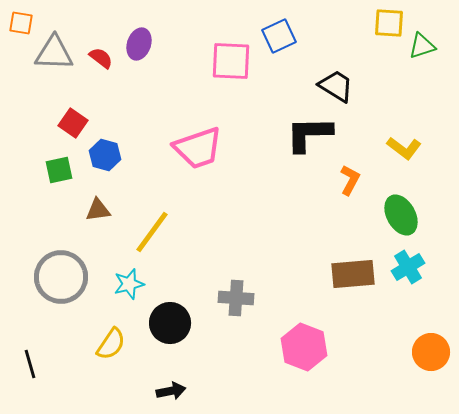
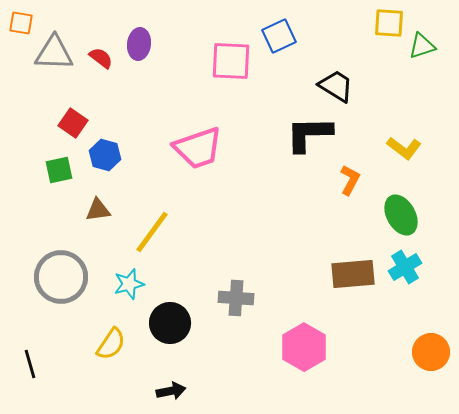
purple ellipse: rotated 12 degrees counterclockwise
cyan cross: moved 3 px left
pink hexagon: rotated 9 degrees clockwise
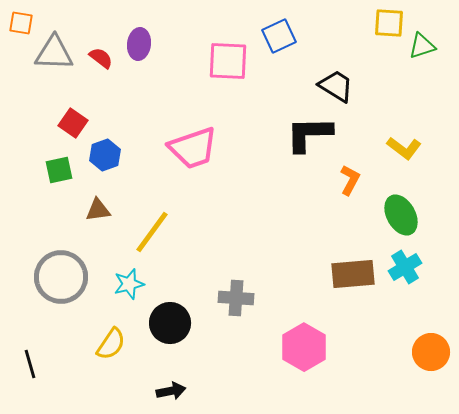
pink square: moved 3 px left
pink trapezoid: moved 5 px left
blue hexagon: rotated 24 degrees clockwise
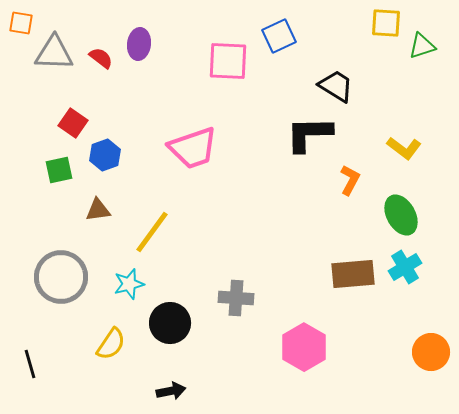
yellow square: moved 3 px left
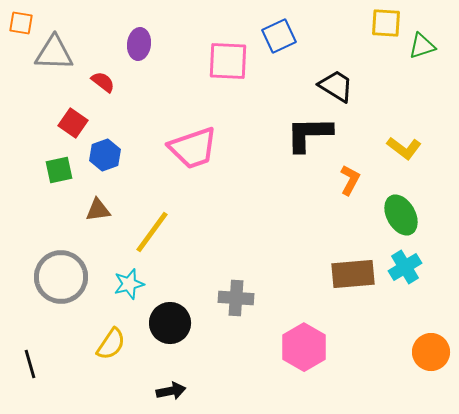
red semicircle: moved 2 px right, 24 px down
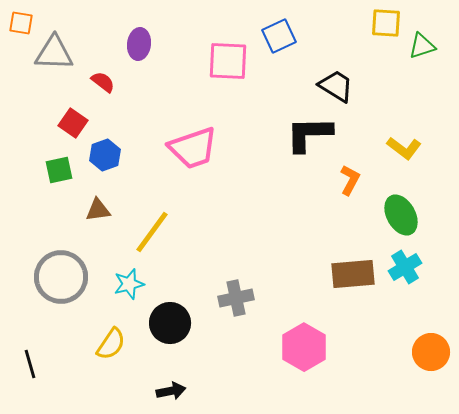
gray cross: rotated 16 degrees counterclockwise
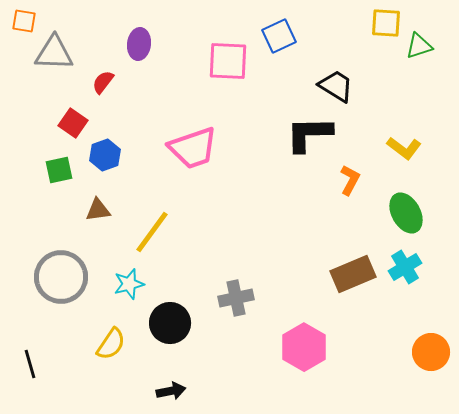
orange square: moved 3 px right, 2 px up
green triangle: moved 3 px left
red semicircle: rotated 90 degrees counterclockwise
green ellipse: moved 5 px right, 2 px up
brown rectangle: rotated 18 degrees counterclockwise
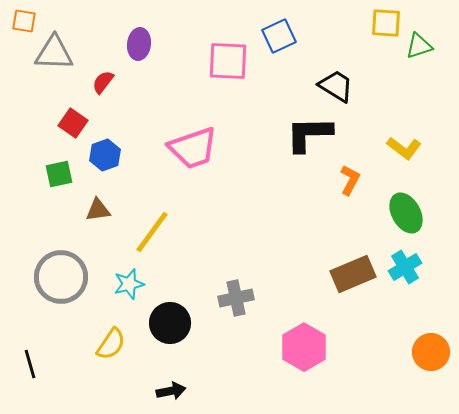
green square: moved 4 px down
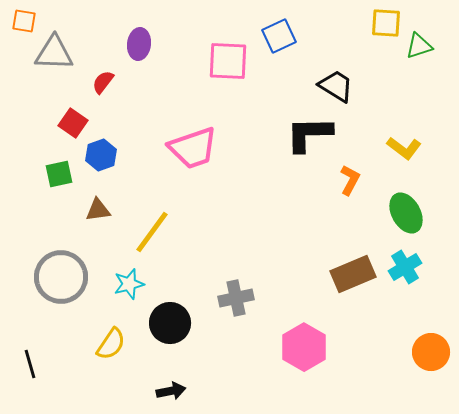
blue hexagon: moved 4 px left
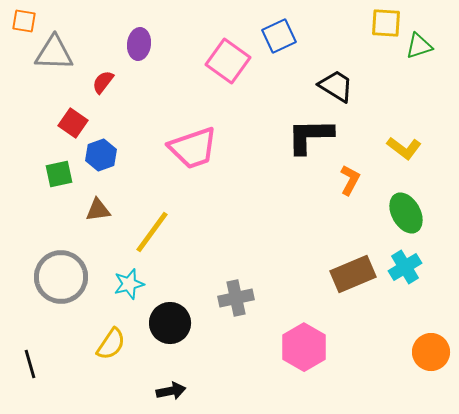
pink square: rotated 33 degrees clockwise
black L-shape: moved 1 px right, 2 px down
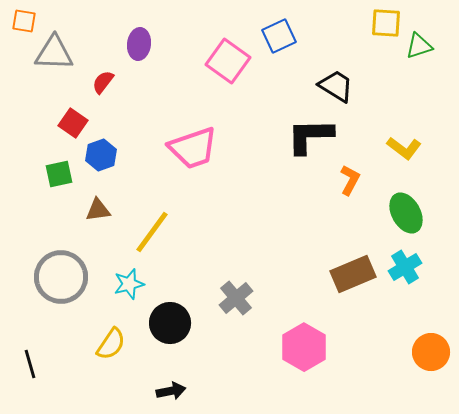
gray cross: rotated 28 degrees counterclockwise
